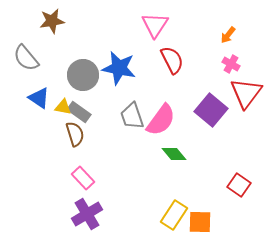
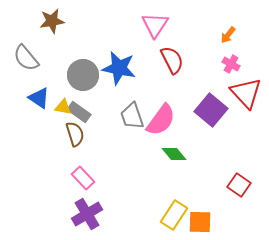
red triangle: rotated 20 degrees counterclockwise
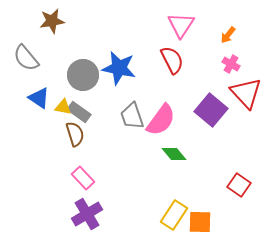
pink triangle: moved 26 px right
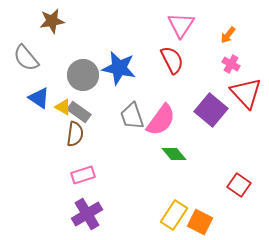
yellow triangle: rotated 18 degrees clockwise
brown semicircle: rotated 25 degrees clockwise
pink rectangle: moved 3 px up; rotated 65 degrees counterclockwise
orange square: rotated 25 degrees clockwise
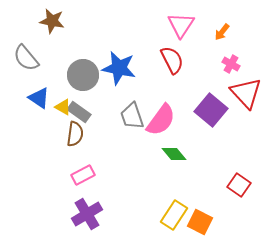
brown star: rotated 20 degrees clockwise
orange arrow: moved 6 px left, 3 px up
pink rectangle: rotated 10 degrees counterclockwise
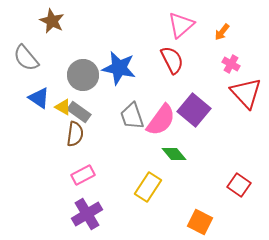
brown star: rotated 15 degrees clockwise
pink triangle: rotated 16 degrees clockwise
purple square: moved 17 px left
yellow rectangle: moved 26 px left, 28 px up
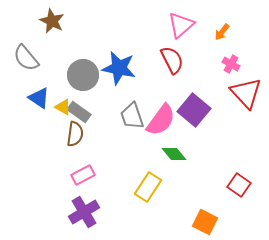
purple cross: moved 3 px left, 2 px up
orange square: moved 5 px right
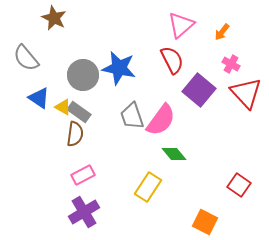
brown star: moved 2 px right, 3 px up
purple square: moved 5 px right, 20 px up
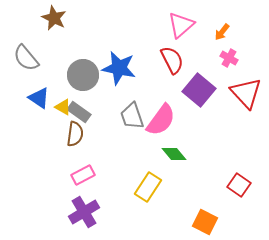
pink cross: moved 2 px left, 6 px up
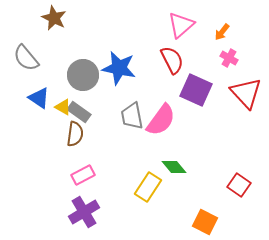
purple square: moved 3 px left; rotated 16 degrees counterclockwise
gray trapezoid: rotated 8 degrees clockwise
green diamond: moved 13 px down
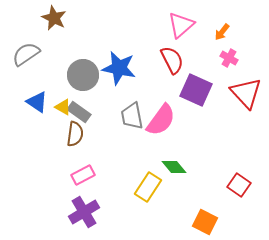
gray semicircle: moved 4 px up; rotated 96 degrees clockwise
blue triangle: moved 2 px left, 4 px down
